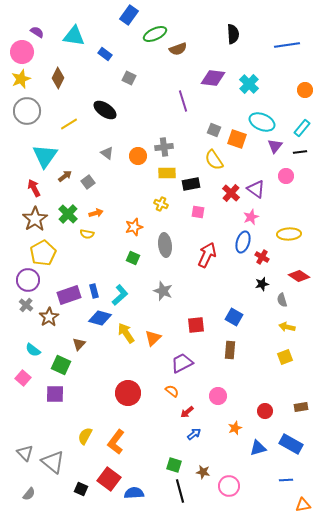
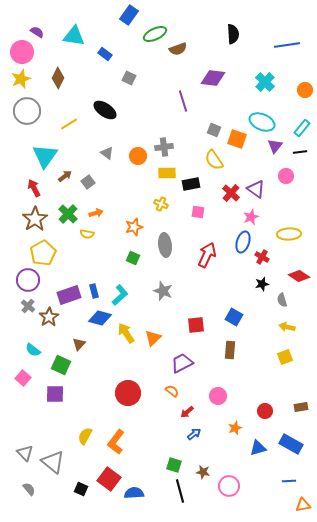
cyan cross at (249, 84): moved 16 px right, 2 px up
gray cross at (26, 305): moved 2 px right, 1 px down
blue line at (286, 480): moved 3 px right, 1 px down
gray semicircle at (29, 494): moved 5 px up; rotated 80 degrees counterclockwise
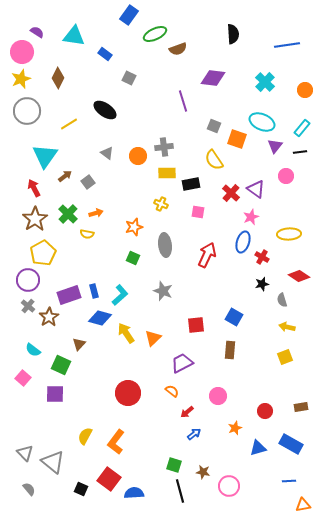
gray square at (214, 130): moved 4 px up
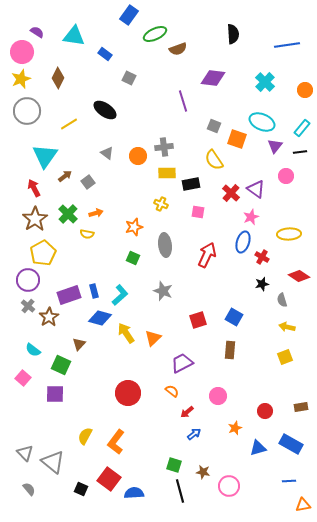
red square at (196, 325): moved 2 px right, 5 px up; rotated 12 degrees counterclockwise
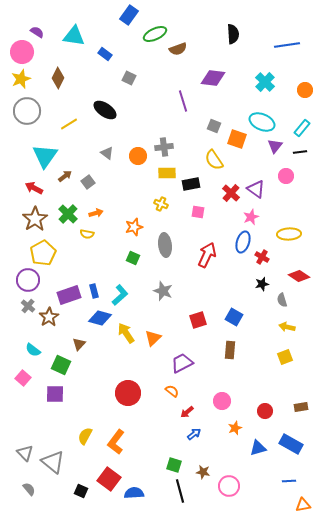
red arrow at (34, 188): rotated 36 degrees counterclockwise
pink circle at (218, 396): moved 4 px right, 5 px down
black square at (81, 489): moved 2 px down
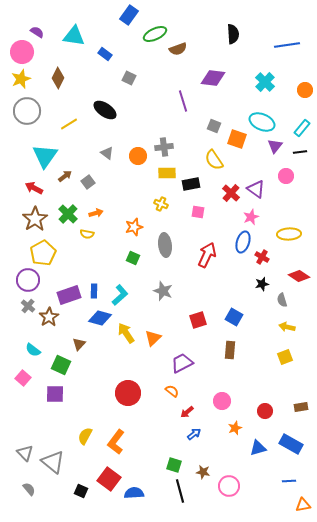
blue rectangle at (94, 291): rotated 16 degrees clockwise
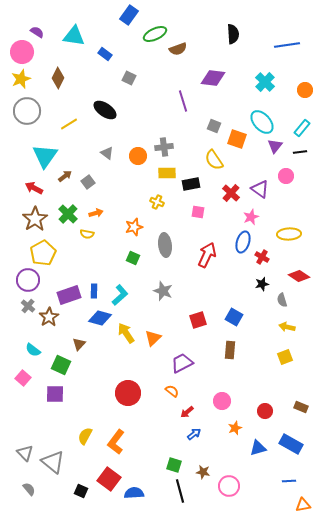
cyan ellipse at (262, 122): rotated 25 degrees clockwise
purple triangle at (256, 189): moved 4 px right
yellow cross at (161, 204): moved 4 px left, 2 px up
brown rectangle at (301, 407): rotated 32 degrees clockwise
